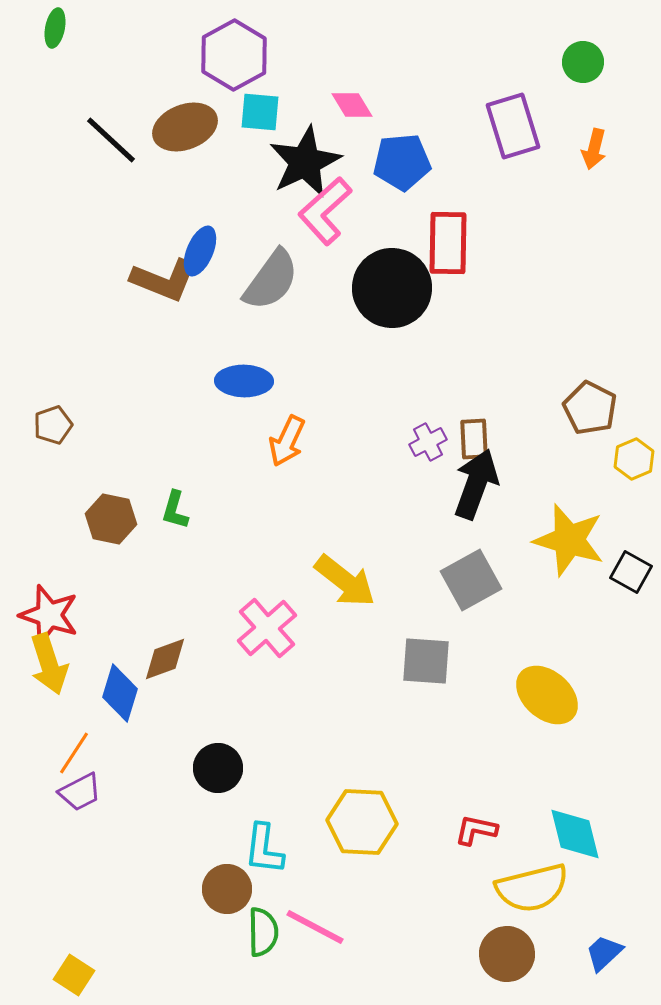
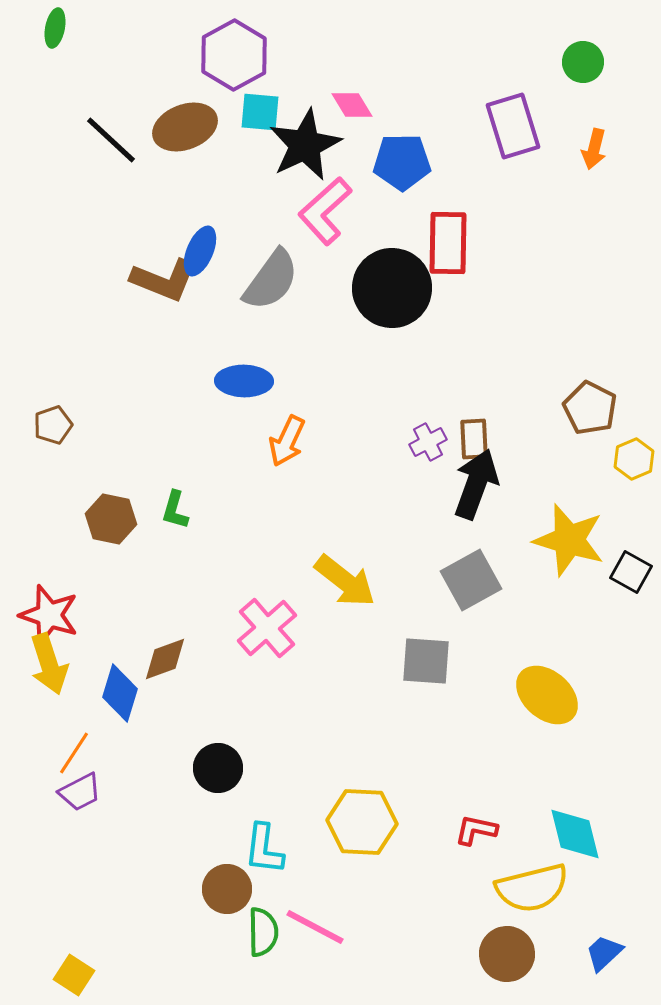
black star at (305, 162): moved 17 px up
blue pentagon at (402, 162): rotated 4 degrees clockwise
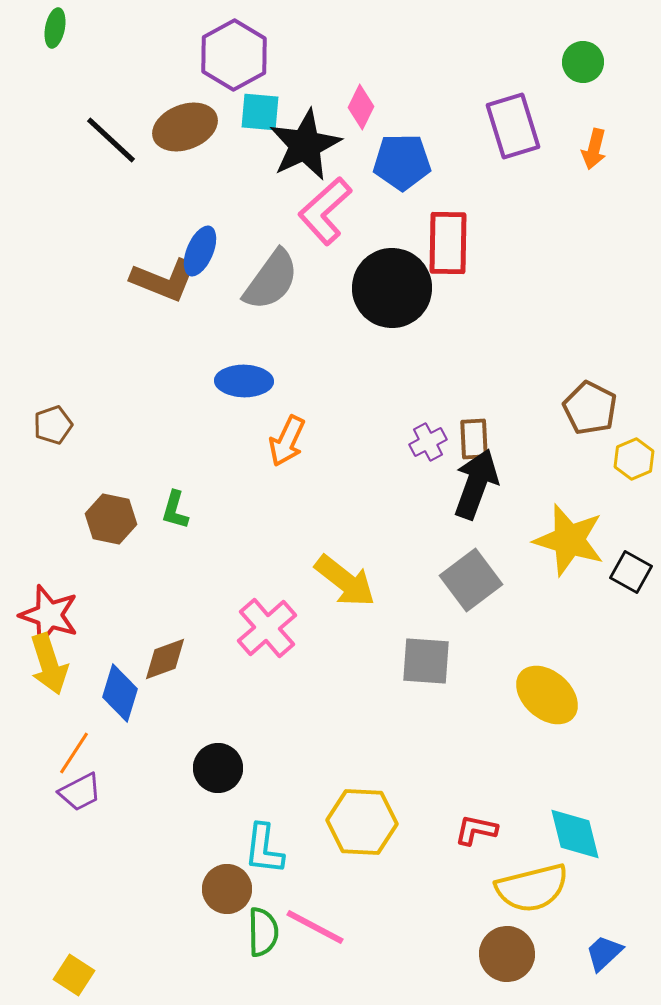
pink diamond at (352, 105): moved 9 px right, 2 px down; rotated 57 degrees clockwise
gray square at (471, 580): rotated 8 degrees counterclockwise
